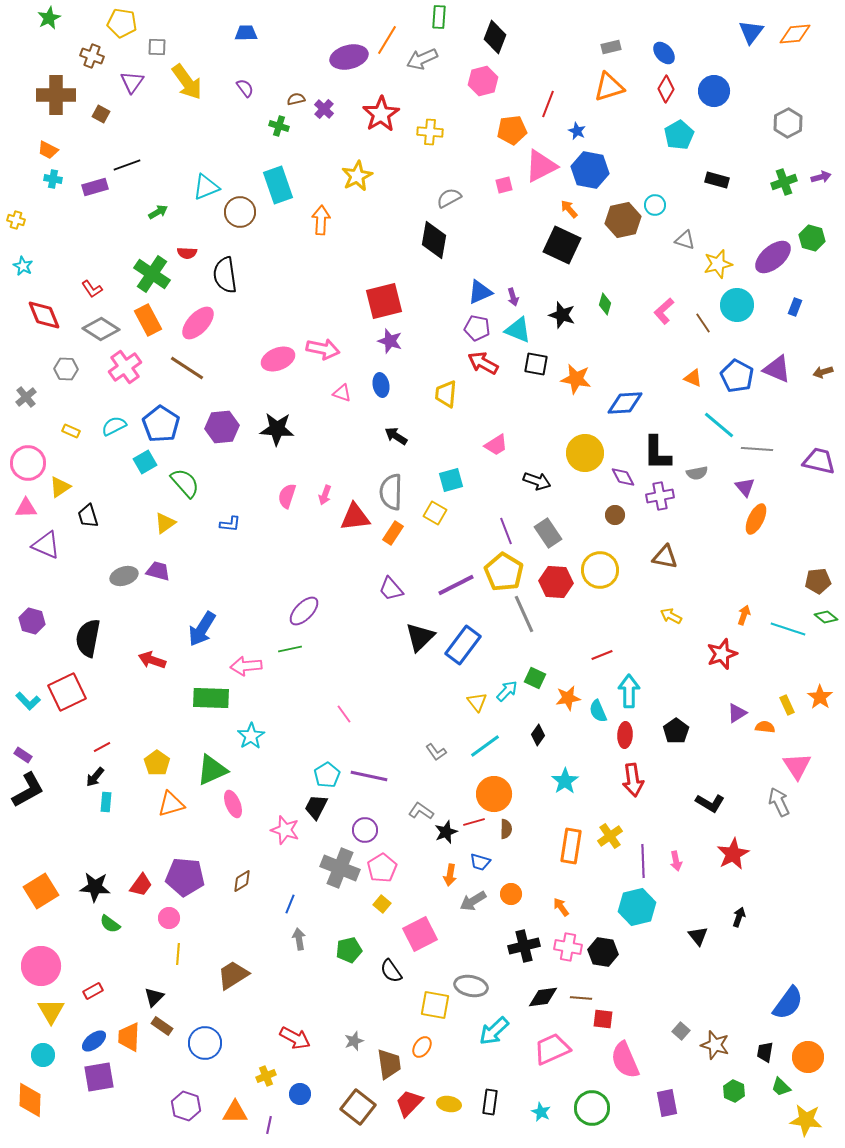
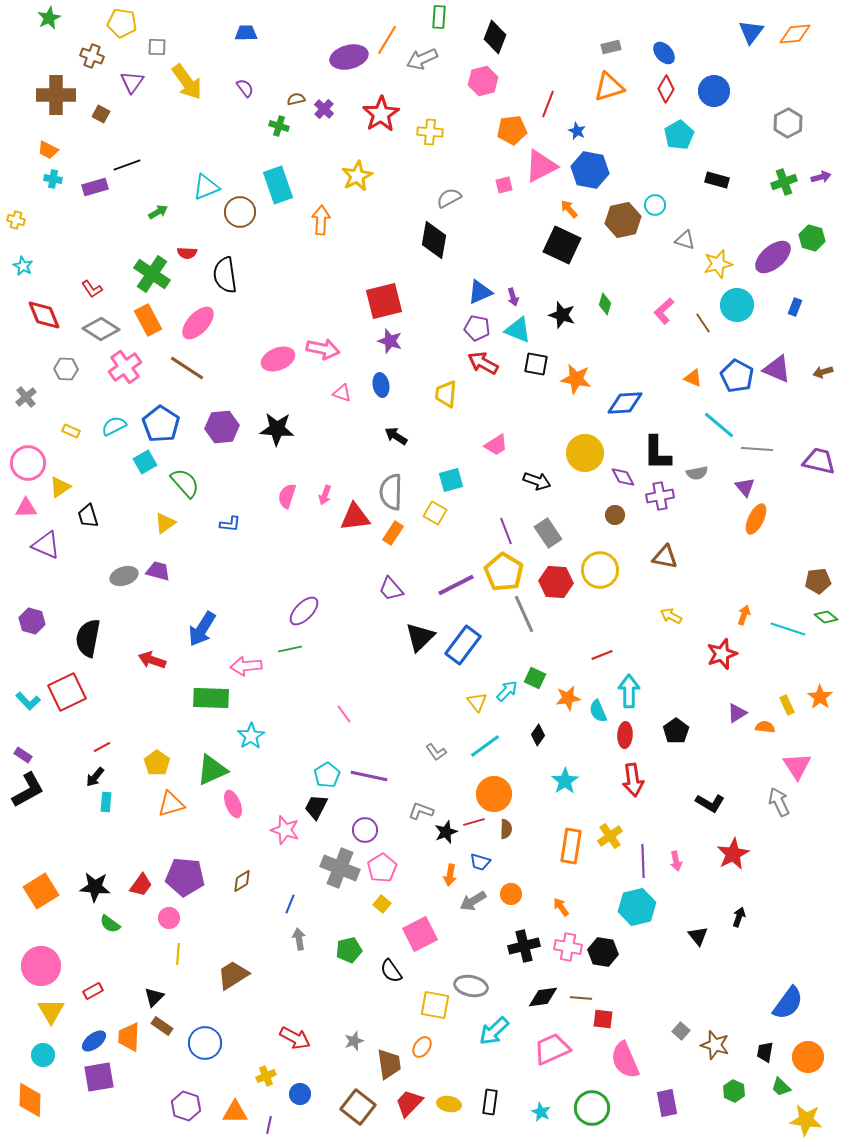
gray L-shape at (421, 811): rotated 15 degrees counterclockwise
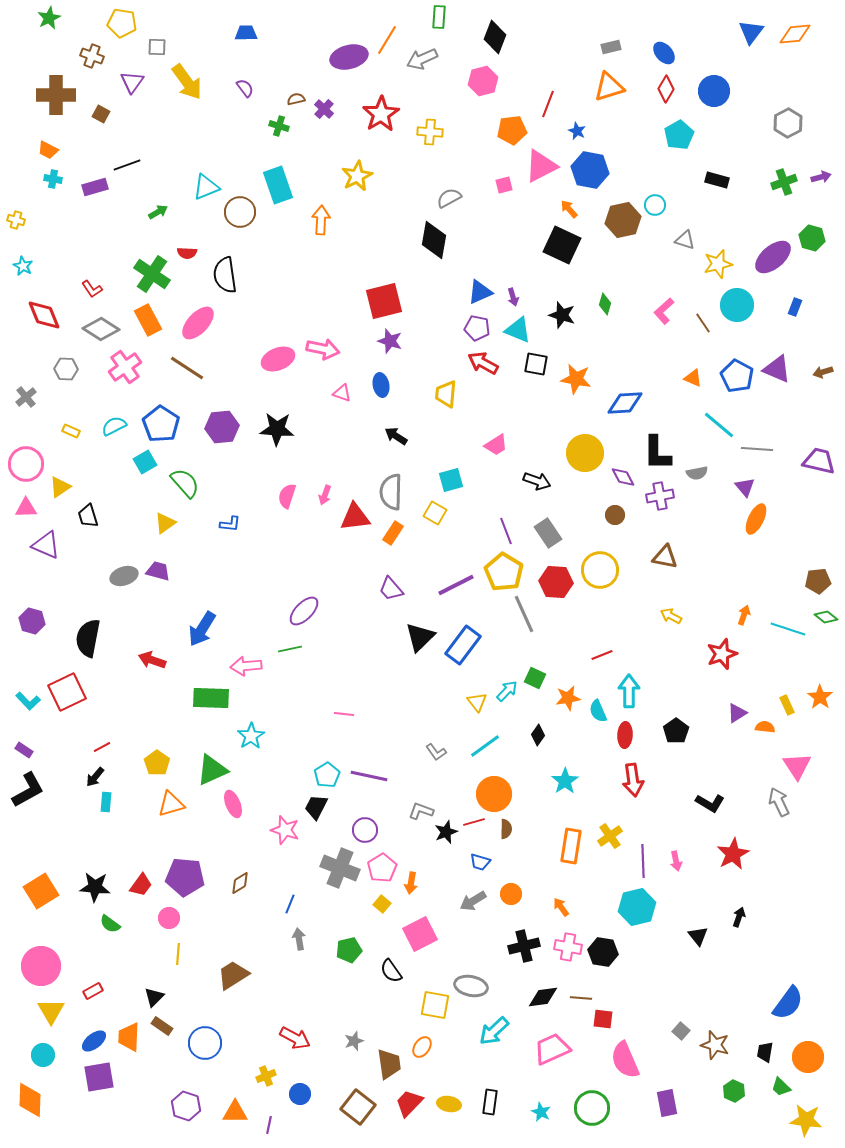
pink circle at (28, 463): moved 2 px left, 1 px down
pink line at (344, 714): rotated 48 degrees counterclockwise
purple rectangle at (23, 755): moved 1 px right, 5 px up
orange arrow at (450, 875): moved 39 px left, 8 px down
brown diamond at (242, 881): moved 2 px left, 2 px down
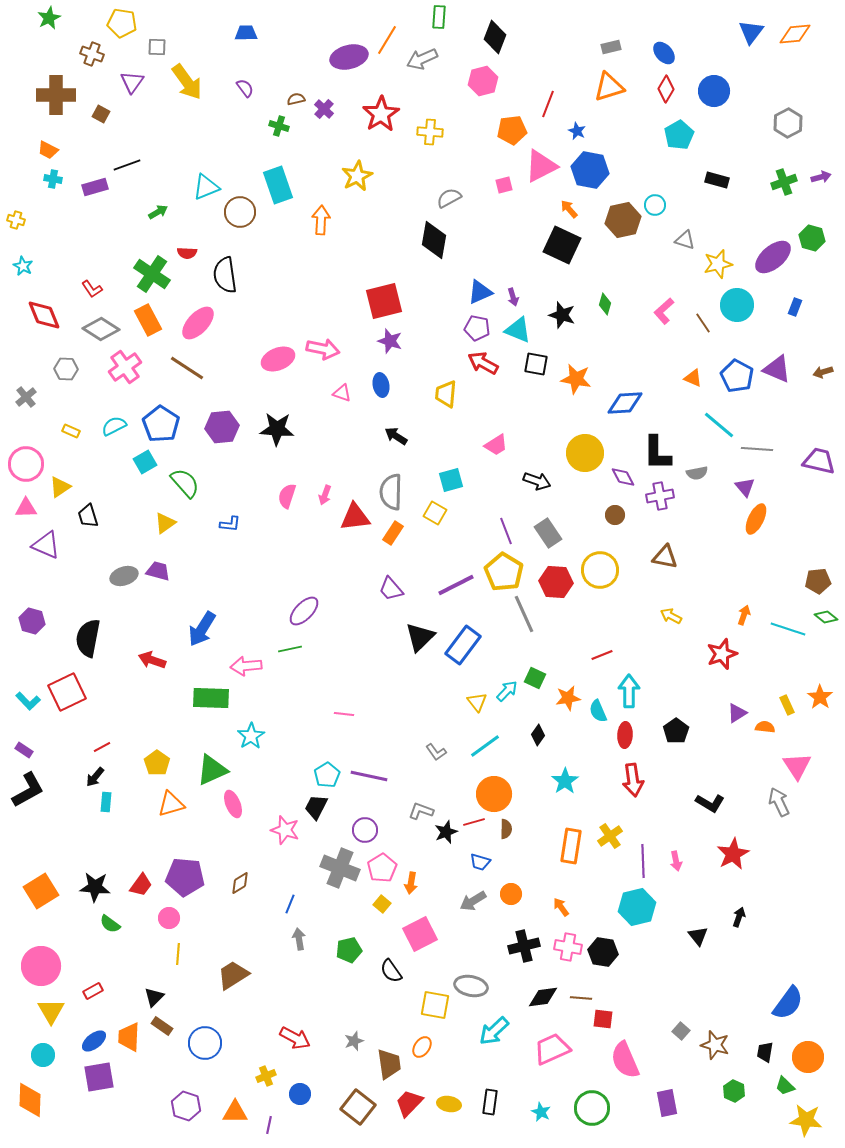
brown cross at (92, 56): moved 2 px up
green trapezoid at (781, 1087): moved 4 px right, 1 px up
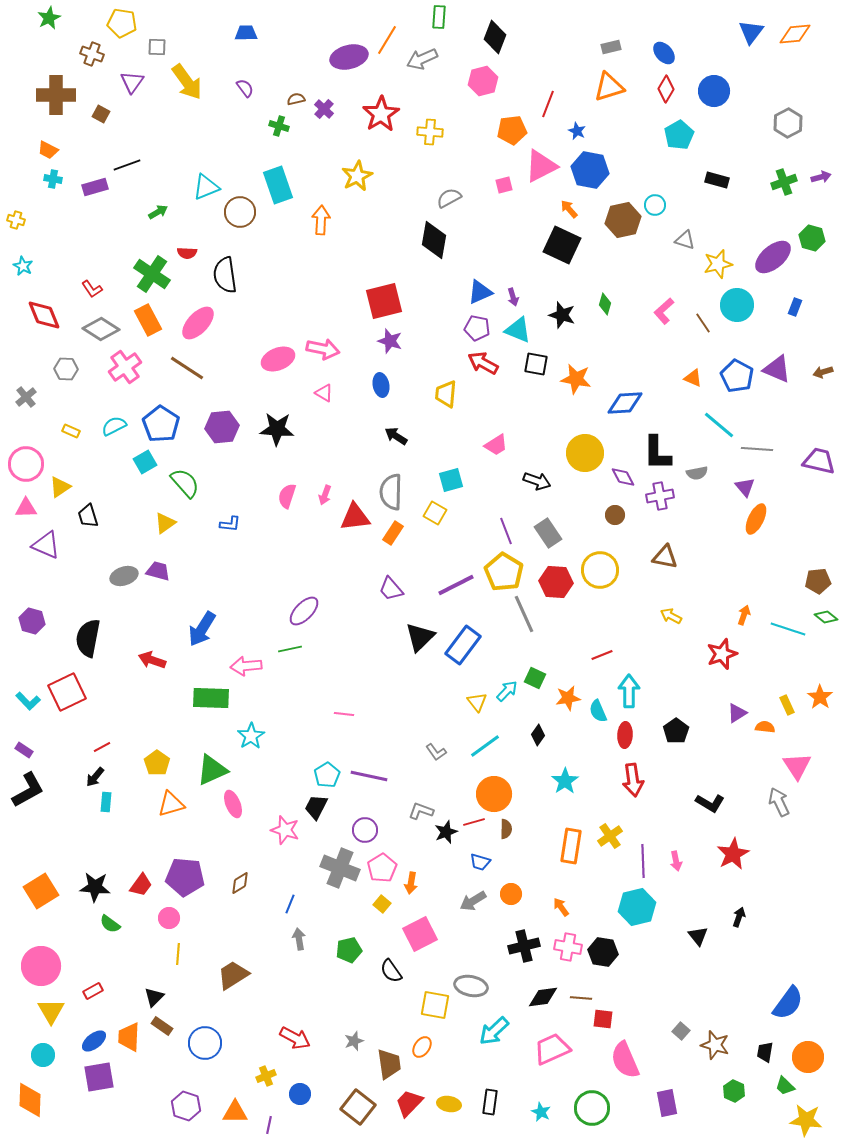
pink triangle at (342, 393): moved 18 px left; rotated 12 degrees clockwise
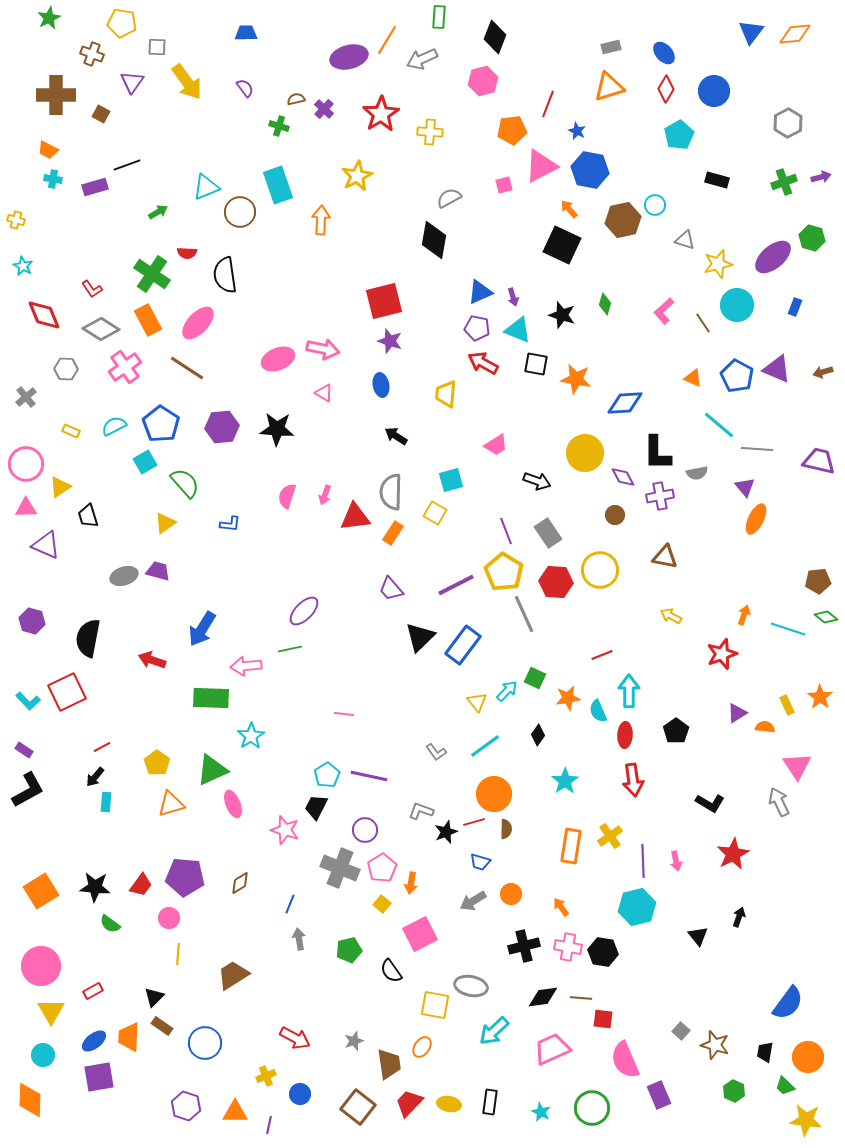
purple rectangle at (667, 1103): moved 8 px left, 8 px up; rotated 12 degrees counterclockwise
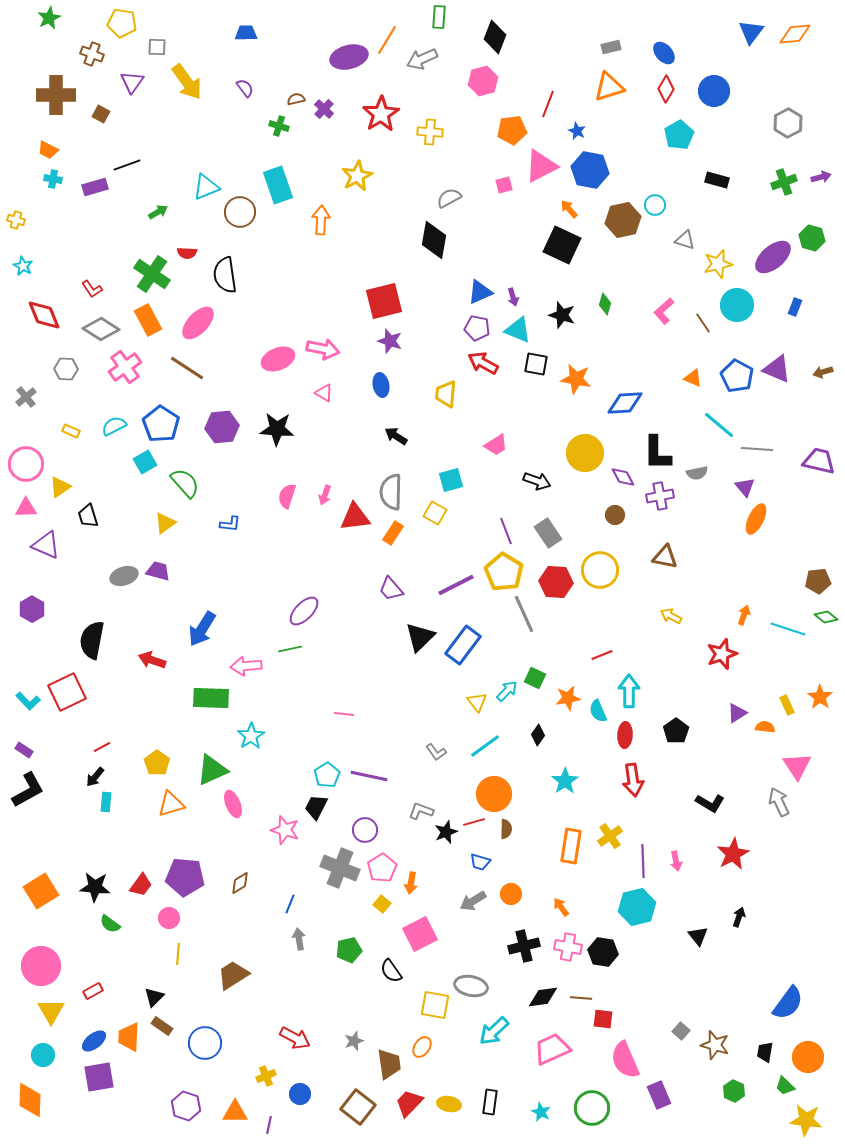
purple hexagon at (32, 621): moved 12 px up; rotated 15 degrees clockwise
black semicircle at (88, 638): moved 4 px right, 2 px down
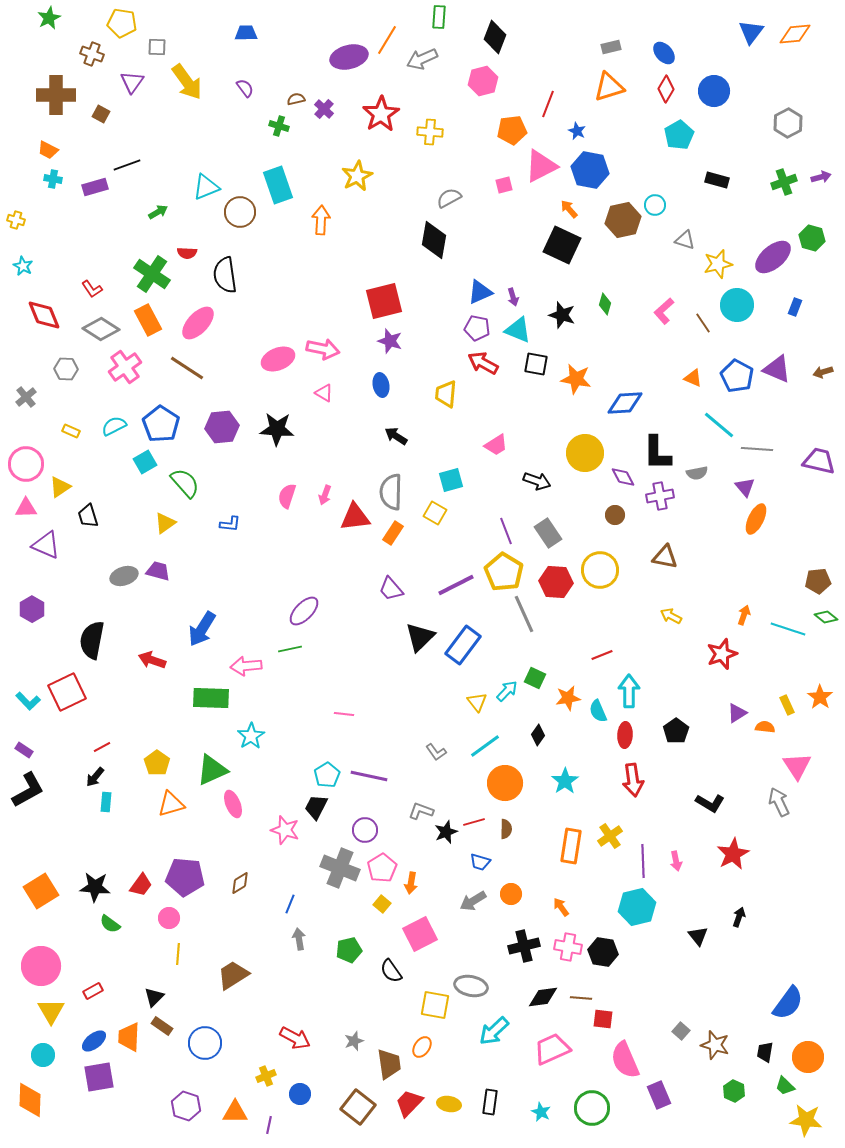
orange circle at (494, 794): moved 11 px right, 11 px up
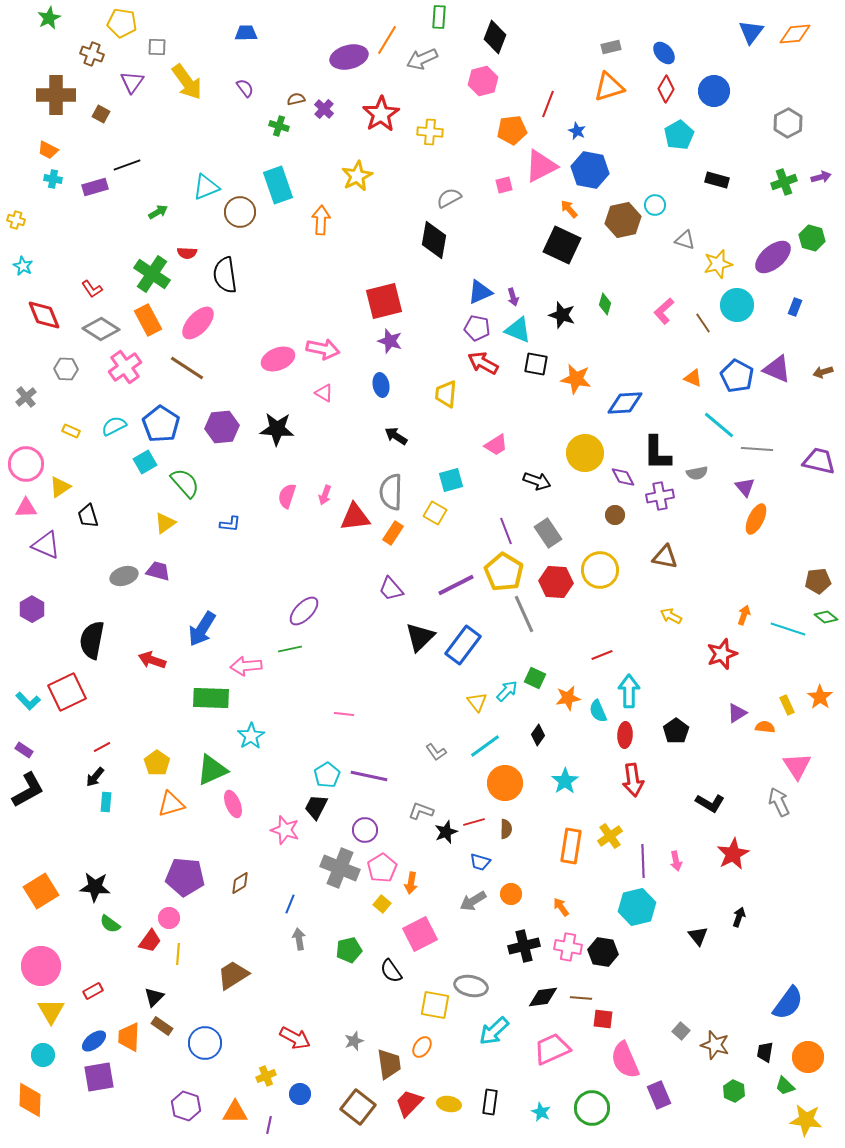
red trapezoid at (141, 885): moved 9 px right, 56 px down
